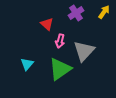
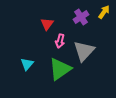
purple cross: moved 5 px right, 4 px down
red triangle: rotated 24 degrees clockwise
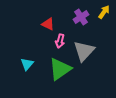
red triangle: moved 1 px right; rotated 40 degrees counterclockwise
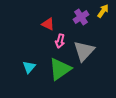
yellow arrow: moved 1 px left, 1 px up
cyan triangle: moved 2 px right, 3 px down
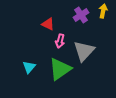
yellow arrow: rotated 24 degrees counterclockwise
purple cross: moved 2 px up
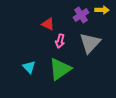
yellow arrow: moved 1 px left, 1 px up; rotated 80 degrees clockwise
gray triangle: moved 6 px right, 8 px up
cyan triangle: rotated 24 degrees counterclockwise
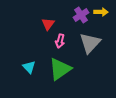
yellow arrow: moved 1 px left, 2 px down
red triangle: rotated 40 degrees clockwise
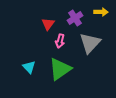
purple cross: moved 6 px left, 3 px down
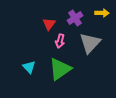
yellow arrow: moved 1 px right, 1 px down
red triangle: moved 1 px right
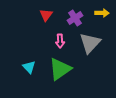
red triangle: moved 3 px left, 9 px up
pink arrow: rotated 16 degrees counterclockwise
